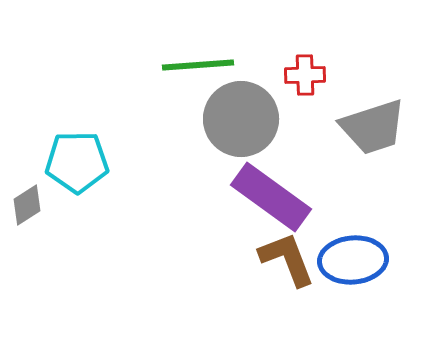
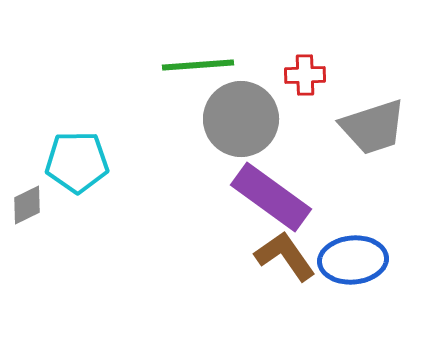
gray diamond: rotated 6 degrees clockwise
brown L-shape: moved 2 px left, 3 px up; rotated 14 degrees counterclockwise
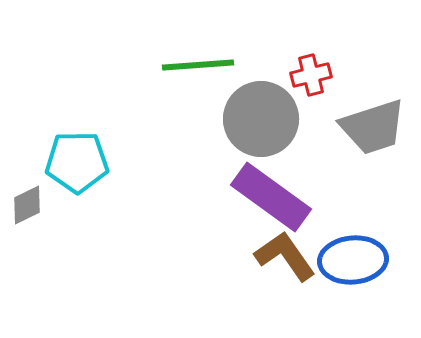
red cross: moved 6 px right; rotated 12 degrees counterclockwise
gray circle: moved 20 px right
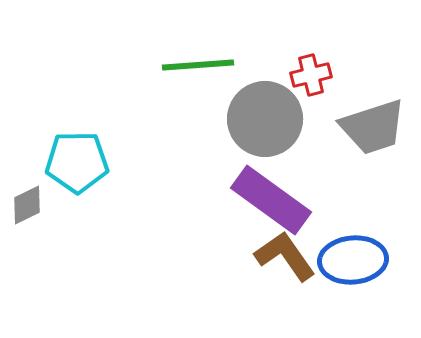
gray circle: moved 4 px right
purple rectangle: moved 3 px down
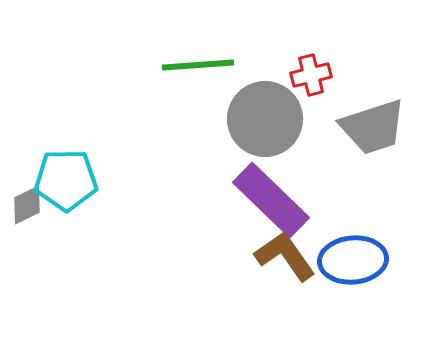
cyan pentagon: moved 11 px left, 18 px down
purple rectangle: rotated 8 degrees clockwise
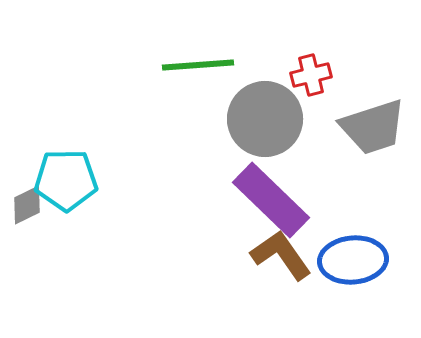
brown L-shape: moved 4 px left, 1 px up
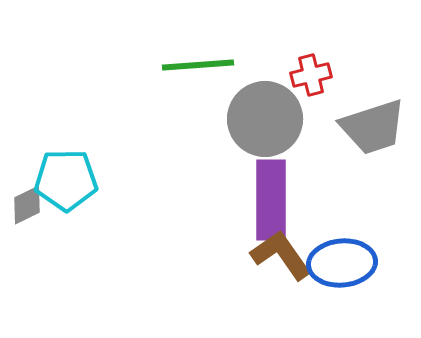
purple rectangle: rotated 46 degrees clockwise
blue ellipse: moved 11 px left, 3 px down
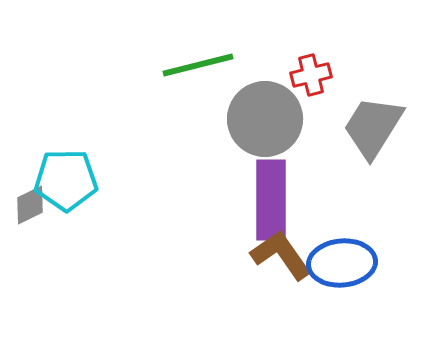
green line: rotated 10 degrees counterclockwise
gray trapezoid: rotated 140 degrees clockwise
gray diamond: moved 3 px right
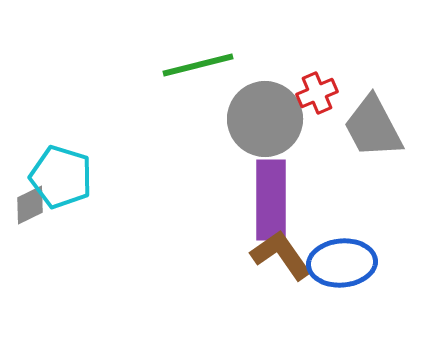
red cross: moved 6 px right, 18 px down; rotated 9 degrees counterclockwise
gray trapezoid: rotated 60 degrees counterclockwise
cyan pentagon: moved 5 px left, 3 px up; rotated 18 degrees clockwise
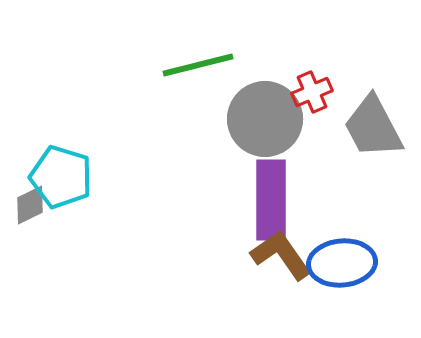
red cross: moved 5 px left, 1 px up
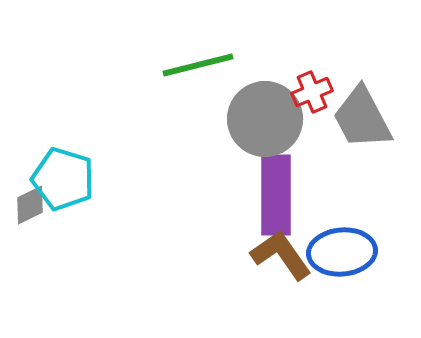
gray trapezoid: moved 11 px left, 9 px up
cyan pentagon: moved 2 px right, 2 px down
purple rectangle: moved 5 px right, 5 px up
blue ellipse: moved 11 px up
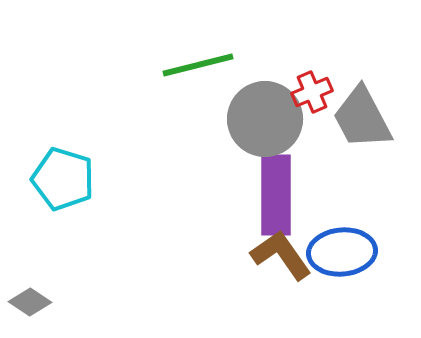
gray diamond: moved 97 px down; rotated 60 degrees clockwise
